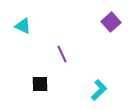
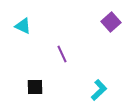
black square: moved 5 px left, 3 px down
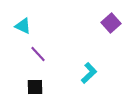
purple square: moved 1 px down
purple line: moved 24 px left; rotated 18 degrees counterclockwise
cyan L-shape: moved 10 px left, 17 px up
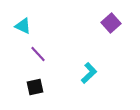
black square: rotated 12 degrees counterclockwise
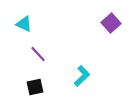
cyan triangle: moved 1 px right, 2 px up
cyan L-shape: moved 7 px left, 3 px down
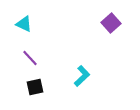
purple line: moved 8 px left, 4 px down
